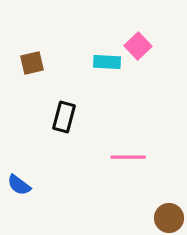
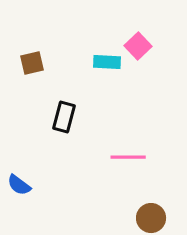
brown circle: moved 18 px left
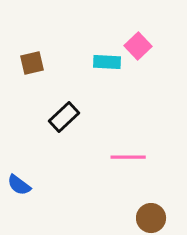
black rectangle: rotated 32 degrees clockwise
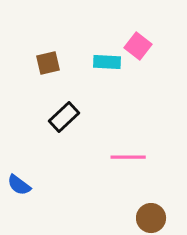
pink square: rotated 8 degrees counterclockwise
brown square: moved 16 px right
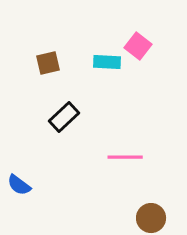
pink line: moved 3 px left
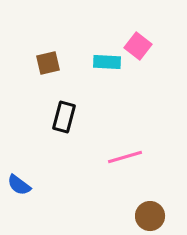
black rectangle: rotated 32 degrees counterclockwise
pink line: rotated 16 degrees counterclockwise
brown circle: moved 1 px left, 2 px up
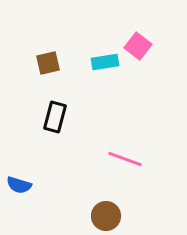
cyan rectangle: moved 2 px left; rotated 12 degrees counterclockwise
black rectangle: moved 9 px left
pink line: moved 2 px down; rotated 36 degrees clockwise
blue semicircle: rotated 20 degrees counterclockwise
brown circle: moved 44 px left
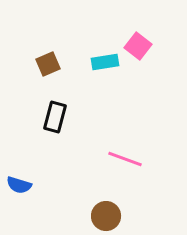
brown square: moved 1 px down; rotated 10 degrees counterclockwise
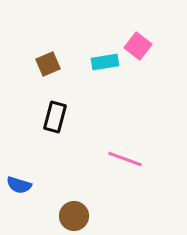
brown circle: moved 32 px left
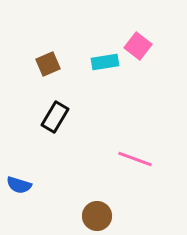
black rectangle: rotated 16 degrees clockwise
pink line: moved 10 px right
brown circle: moved 23 px right
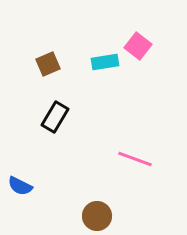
blue semicircle: moved 1 px right, 1 px down; rotated 10 degrees clockwise
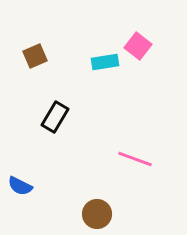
brown square: moved 13 px left, 8 px up
brown circle: moved 2 px up
